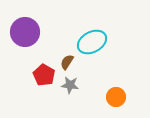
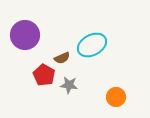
purple circle: moved 3 px down
cyan ellipse: moved 3 px down
brown semicircle: moved 5 px left, 4 px up; rotated 147 degrees counterclockwise
gray star: moved 1 px left
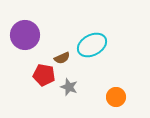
red pentagon: rotated 20 degrees counterclockwise
gray star: moved 2 px down; rotated 12 degrees clockwise
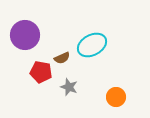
red pentagon: moved 3 px left, 3 px up
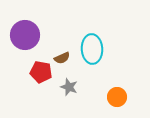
cyan ellipse: moved 4 px down; rotated 64 degrees counterclockwise
orange circle: moved 1 px right
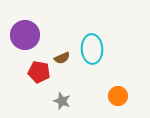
red pentagon: moved 2 px left
gray star: moved 7 px left, 14 px down
orange circle: moved 1 px right, 1 px up
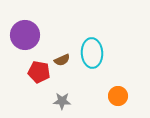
cyan ellipse: moved 4 px down
brown semicircle: moved 2 px down
gray star: rotated 18 degrees counterclockwise
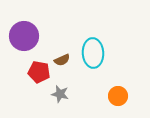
purple circle: moved 1 px left, 1 px down
cyan ellipse: moved 1 px right
gray star: moved 2 px left, 7 px up; rotated 12 degrees clockwise
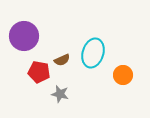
cyan ellipse: rotated 20 degrees clockwise
orange circle: moved 5 px right, 21 px up
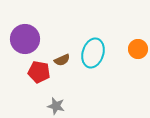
purple circle: moved 1 px right, 3 px down
orange circle: moved 15 px right, 26 px up
gray star: moved 4 px left, 12 px down
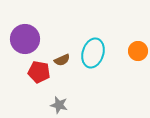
orange circle: moved 2 px down
gray star: moved 3 px right, 1 px up
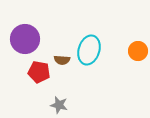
cyan ellipse: moved 4 px left, 3 px up
brown semicircle: rotated 28 degrees clockwise
